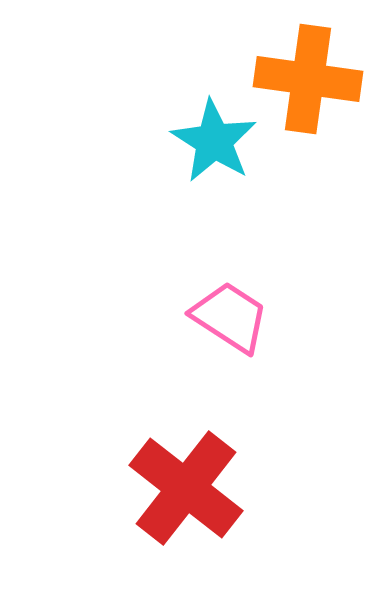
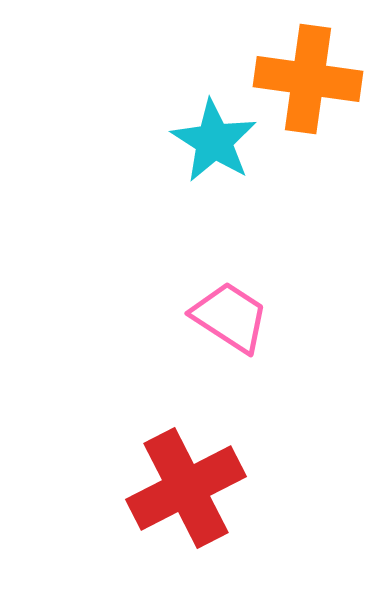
red cross: rotated 25 degrees clockwise
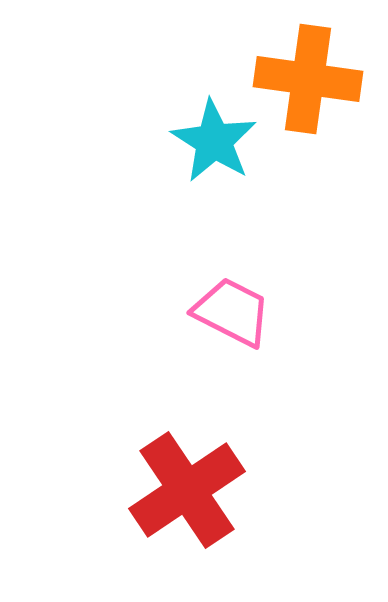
pink trapezoid: moved 2 px right, 5 px up; rotated 6 degrees counterclockwise
red cross: moved 1 px right, 2 px down; rotated 7 degrees counterclockwise
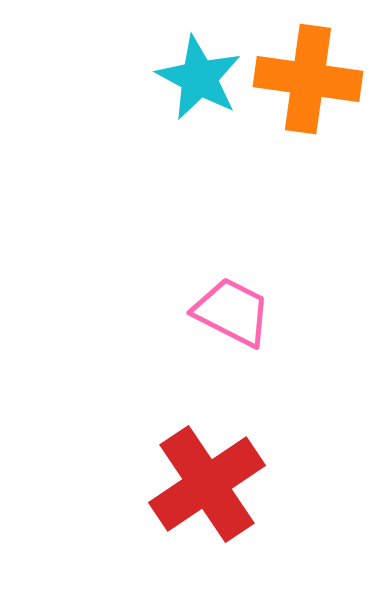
cyan star: moved 15 px left, 63 px up; rotated 4 degrees counterclockwise
red cross: moved 20 px right, 6 px up
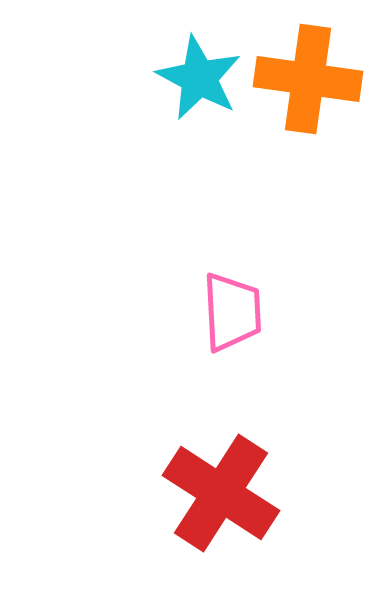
pink trapezoid: rotated 60 degrees clockwise
red cross: moved 14 px right, 9 px down; rotated 23 degrees counterclockwise
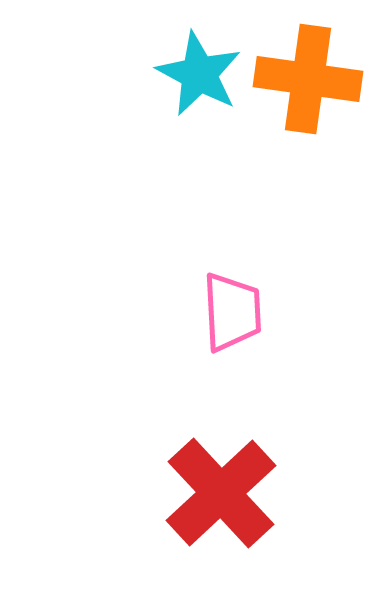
cyan star: moved 4 px up
red cross: rotated 14 degrees clockwise
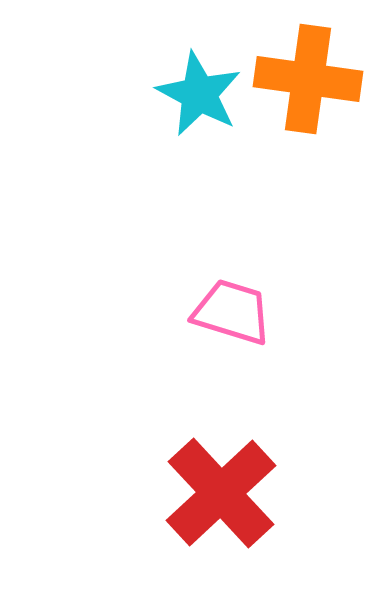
cyan star: moved 20 px down
pink trapezoid: rotated 70 degrees counterclockwise
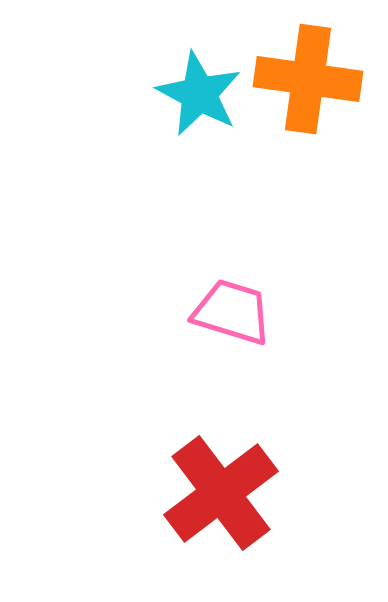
red cross: rotated 6 degrees clockwise
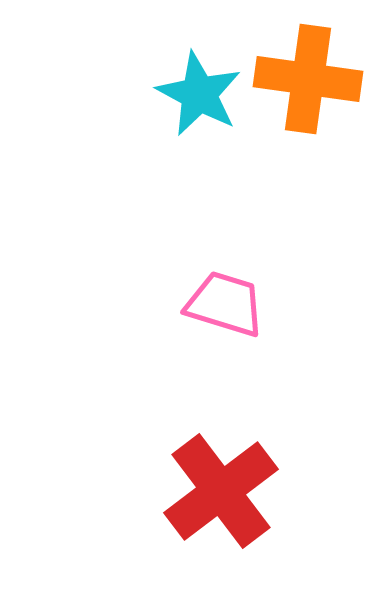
pink trapezoid: moved 7 px left, 8 px up
red cross: moved 2 px up
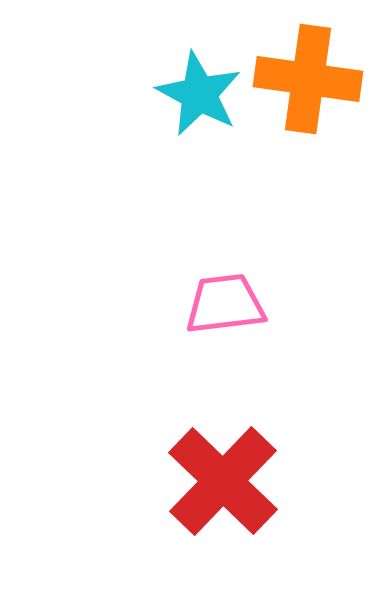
pink trapezoid: rotated 24 degrees counterclockwise
red cross: moved 2 px right, 10 px up; rotated 9 degrees counterclockwise
